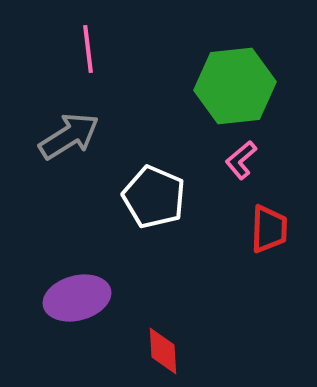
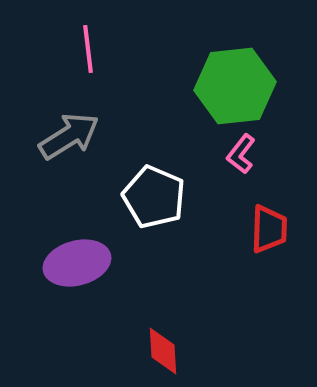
pink L-shape: moved 6 px up; rotated 12 degrees counterclockwise
purple ellipse: moved 35 px up
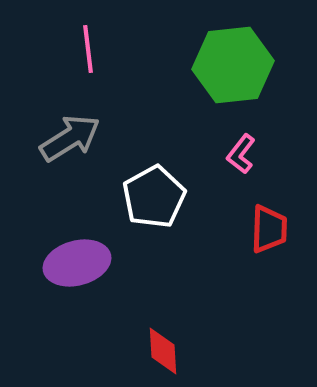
green hexagon: moved 2 px left, 21 px up
gray arrow: moved 1 px right, 2 px down
white pentagon: rotated 20 degrees clockwise
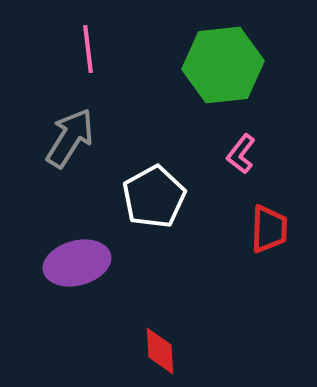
green hexagon: moved 10 px left
gray arrow: rotated 26 degrees counterclockwise
red diamond: moved 3 px left
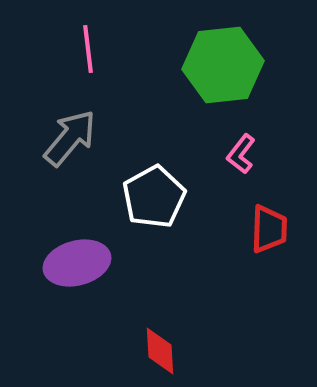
gray arrow: rotated 8 degrees clockwise
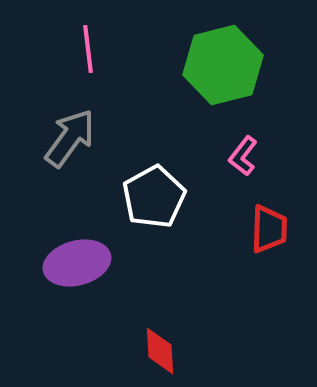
green hexagon: rotated 8 degrees counterclockwise
gray arrow: rotated 4 degrees counterclockwise
pink L-shape: moved 2 px right, 2 px down
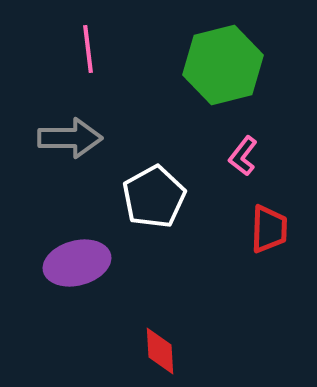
gray arrow: rotated 54 degrees clockwise
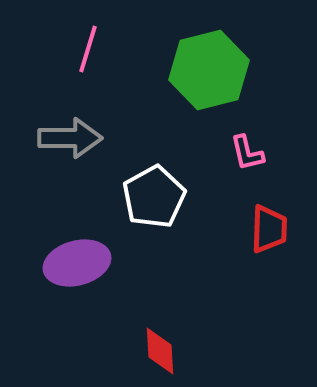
pink line: rotated 24 degrees clockwise
green hexagon: moved 14 px left, 5 px down
pink L-shape: moved 4 px right, 3 px up; rotated 51 degrees counterclockwise
